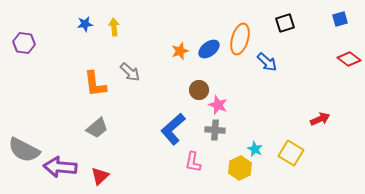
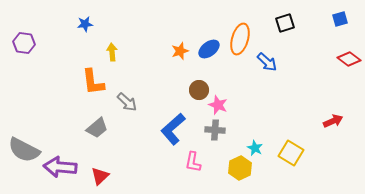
yellow arrow: moved 2 px left, 25 px down
gray arrow: moved 3 px left, 30 px down
orange L-shape: moved 2 px left, 2 px up
red arrow: moved 13 px right, 2 px down
cyan star: moved 1 px up
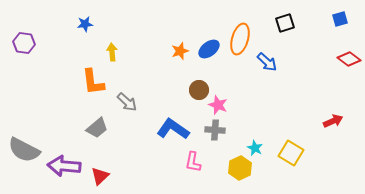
blue L-shape: rotated 76 degrees clockwise
purple arrow: moved 4 px right, 1 px up
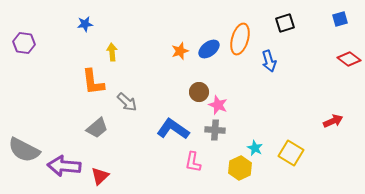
blue arrow: moved 2 px right, 1 px up; rotated 30 degrees clockwise
brown circle: moved 2 px down
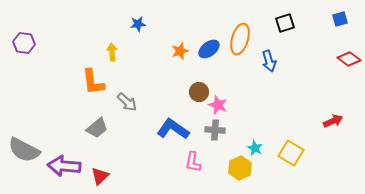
blue star: moved 53 px right
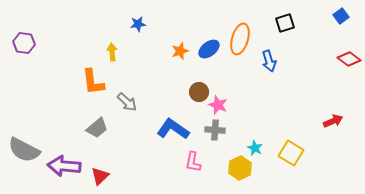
blue square: moved 1 px right, 3 px up; rotated 21 degrees counterclockwise
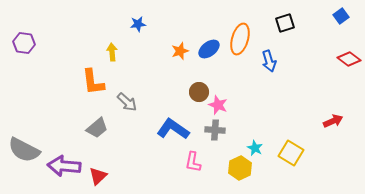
red triangle: moved 2 px left
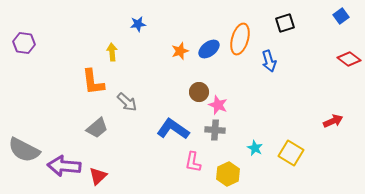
yellow hexagon: moved 12 px left, 6 px down
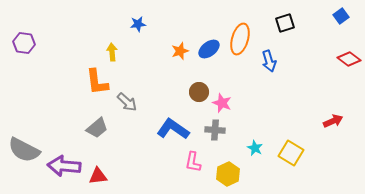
orange L-shape: moved 4 px right
pink star: moved 4 px right, 2 px up
red triangle: rotated 36 degrees clockwise
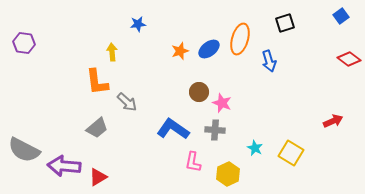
red triangle: moved 1 px down; rotated 24 degrees counterclockwise
